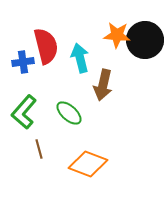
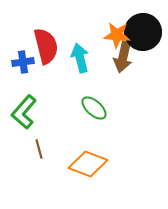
black circle: moved 2 px left, 8 px up
brown arrow: moved 20 px right, 28 px up
green ellipse: moved 25 px right, 5 px up
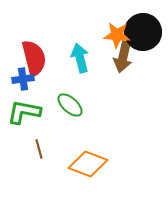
red semicircle: moved 12 px left, 12 px down
blue cross: moved 17 px down
green ellipse: moved 24 px left, 3 px up
green L-shape: rotated 60 degrees clockwise
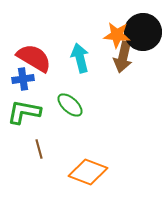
red semicircle: rotated 45 degrees counterclockwise
orange diamond: moved 8 px down
